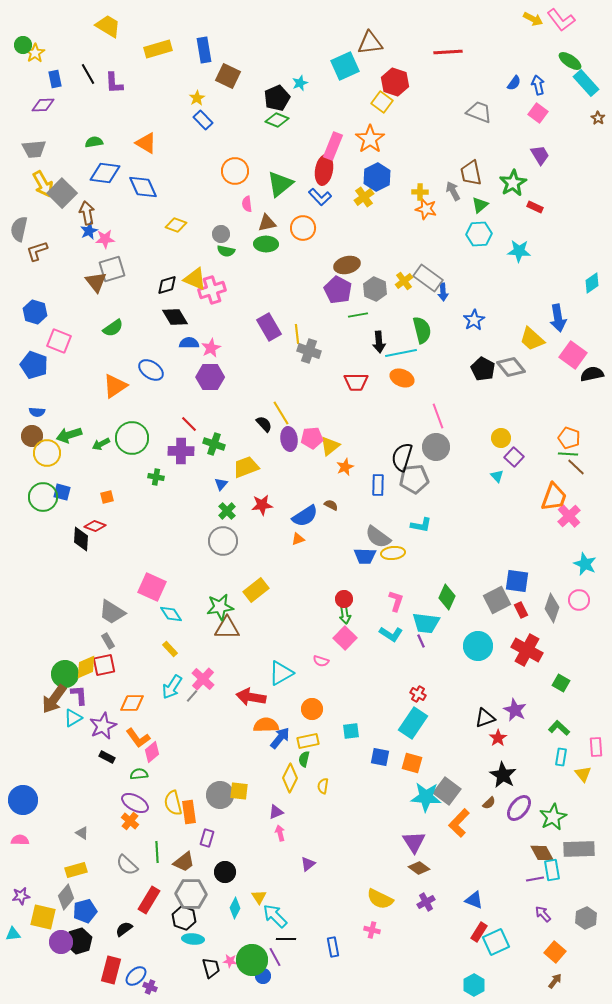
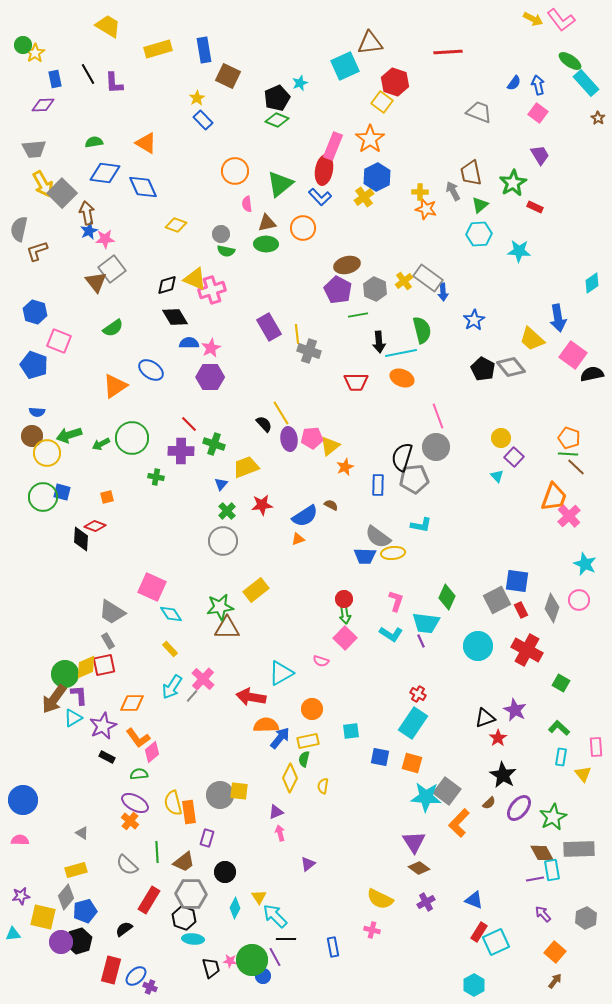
gray square at (112, 269): rotated 20 degrees counterclockwise
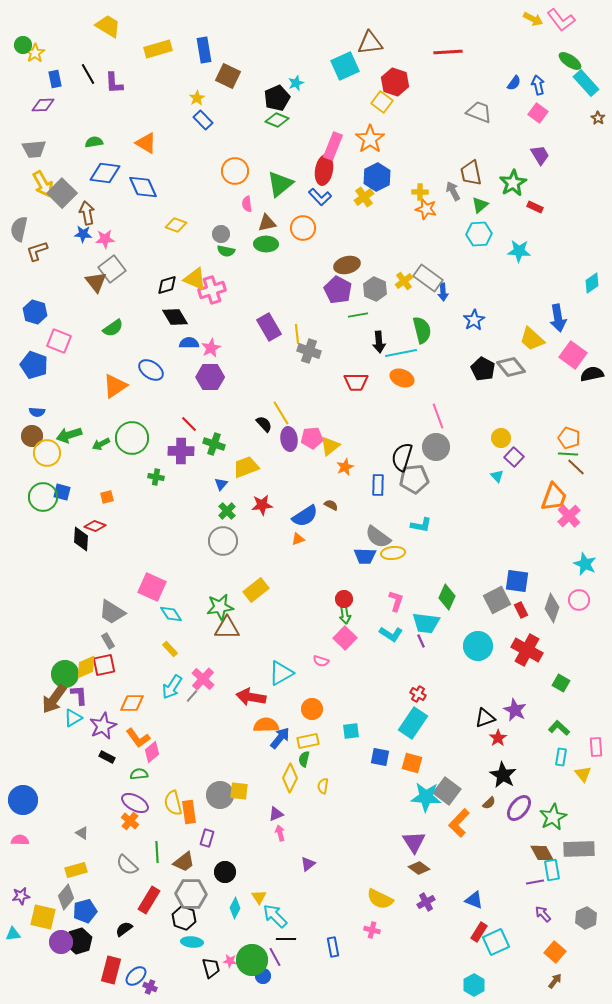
cyan star at (300, 83): moved 4 px left
blue star at (89, 231): moved 6 px left, 3 px down; rotated 30 degrees clockwise
purple triangle at (276, 812): moved 2 px down
purple line at (535, 879): moved 3 px down
cyan ellipse at (193, 939): moved 1 px left, 3 px down
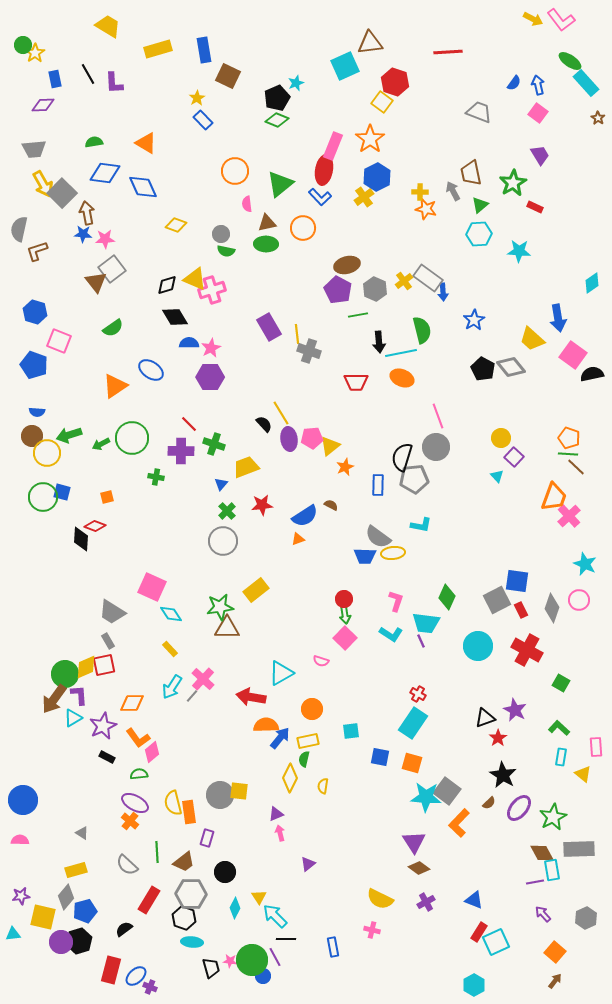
yellow triangle at (583, 774): rotated 12 degrees counterclockwise
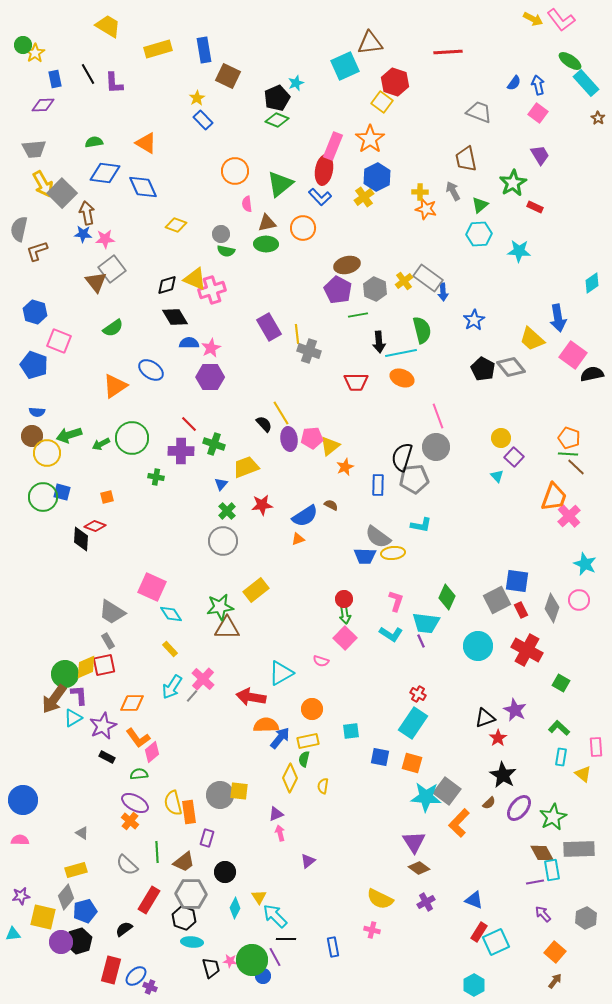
brown trapezoid at (471, 173): moved 5 px left, 14 px up
purple triangle at (308, 864): moved 3 px up
